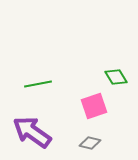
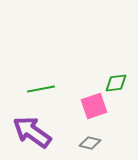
green diamond: moved 6 px down; rotated 65 degrees counterclockwise
green line: moved 3 px right, 5 px down
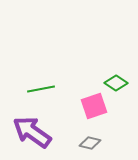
green diamond: rotated 40 degrees clockwise
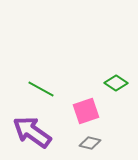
green line: rotated 40 degrees clockwise
pink square: moved 8 px left, 5 px down
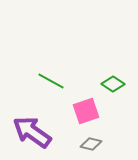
green diamond: moved 3 px left, 1 px down
green line: moved 10 px right, 8 px up
gray diamond: moved 1 px right, 1 px down
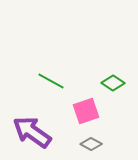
green diamond: moved 1 px up
gray diamond: rotated 15 degrees clockwise
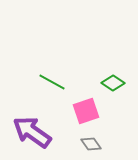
green line: moved 1 px right, 1 px down
gray diamond: rotated 25 degrees clockwise
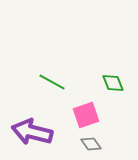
green diamond: rotated 35 degrees clockwise
pink square: moved 4 px down
purple arrow: rotated 21 degrees counterclockwise
